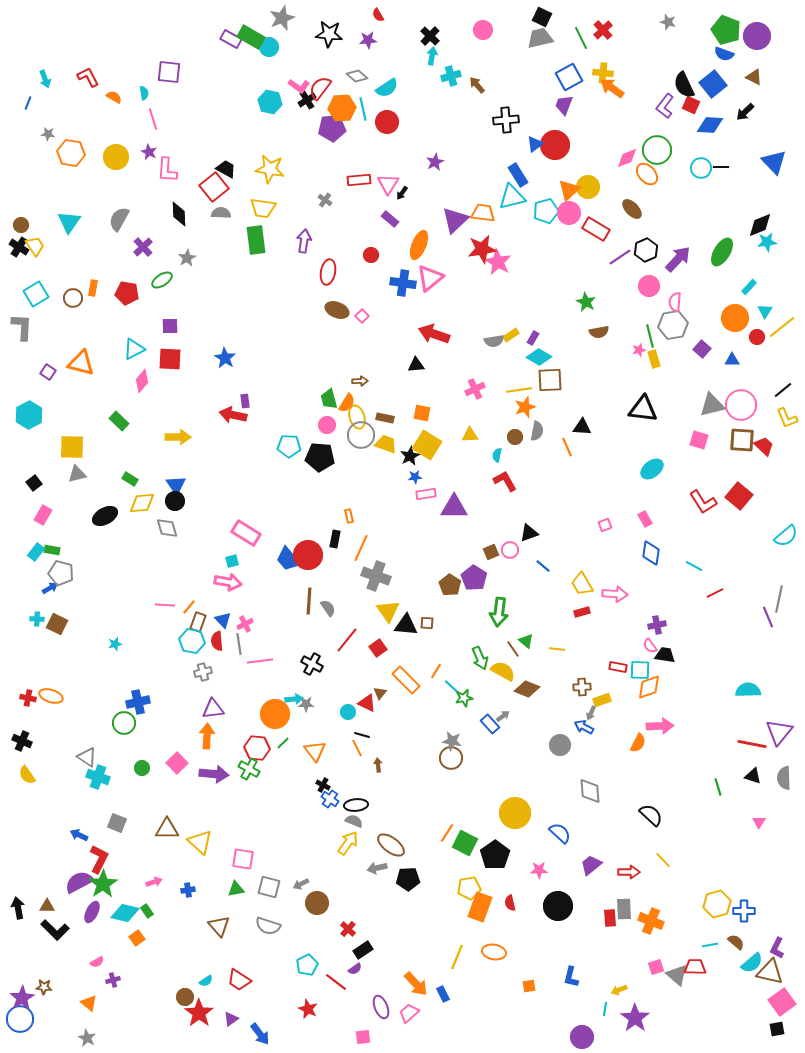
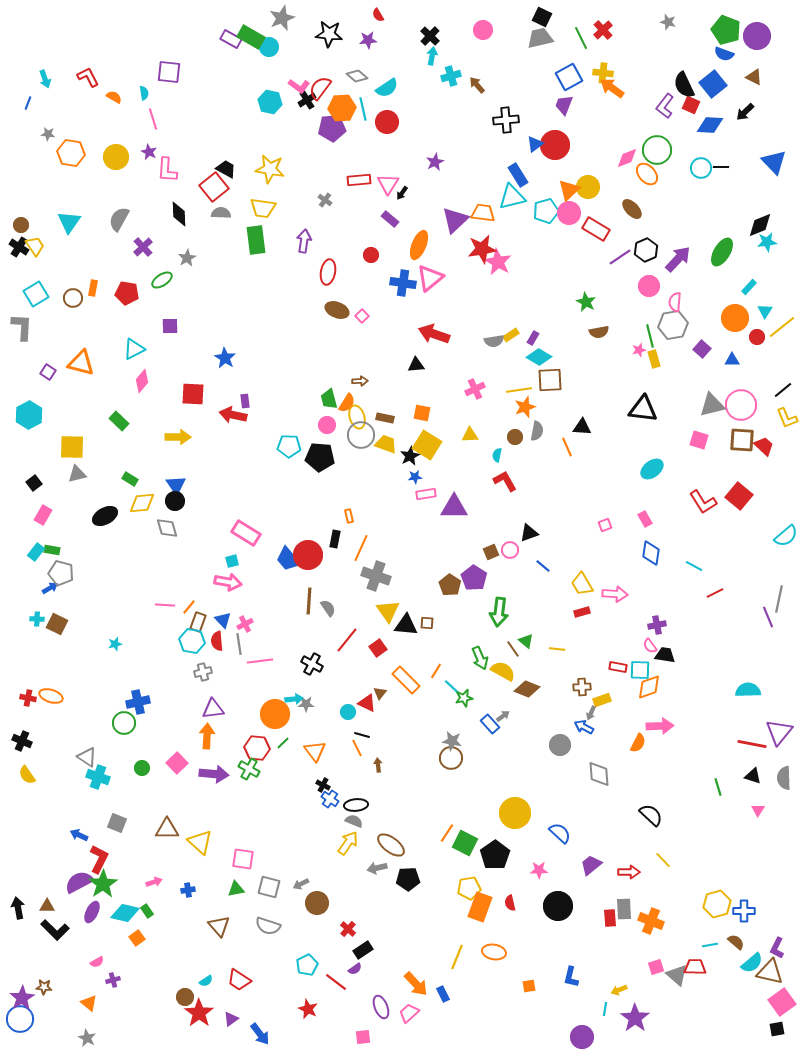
red square at (170, 359): moved 23 px right, 35 px down
gray diamond at (590, 791): moved 9 px right, 17 px up
pink triangle at (759, 822): moved 1 px left, 12 px up
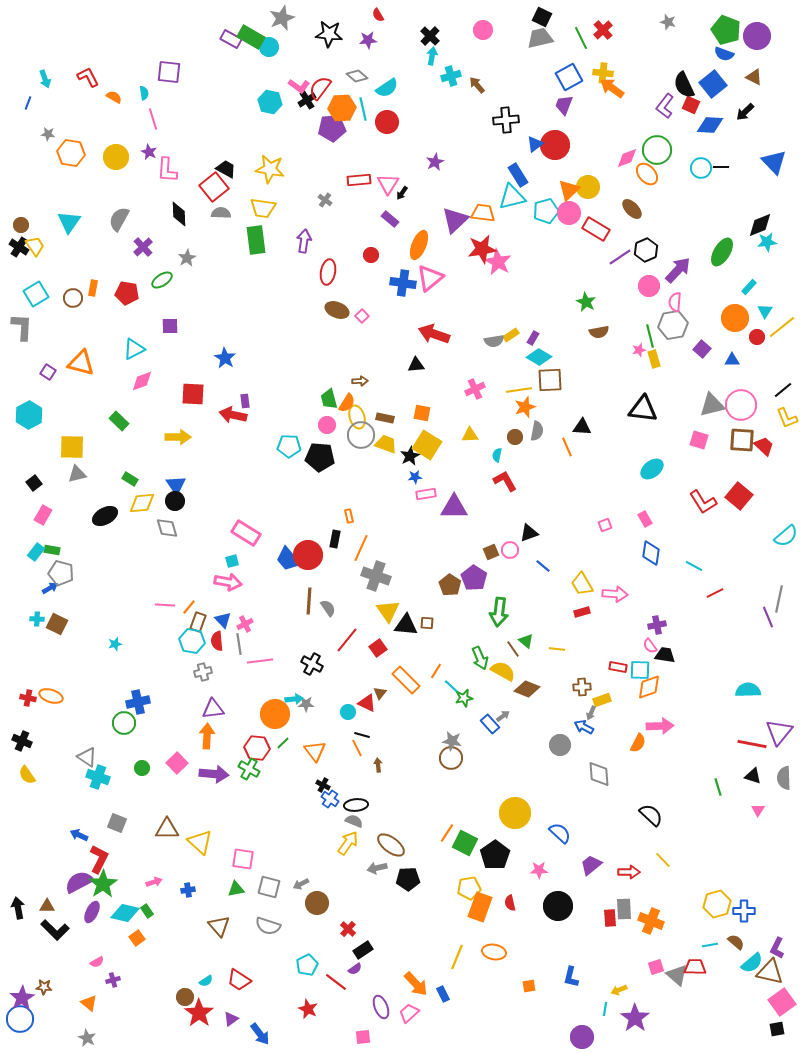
purple arrow at (678, 259): moved 11 px down
pink diamond at (142, 381): rotated 30 degrees clockwise
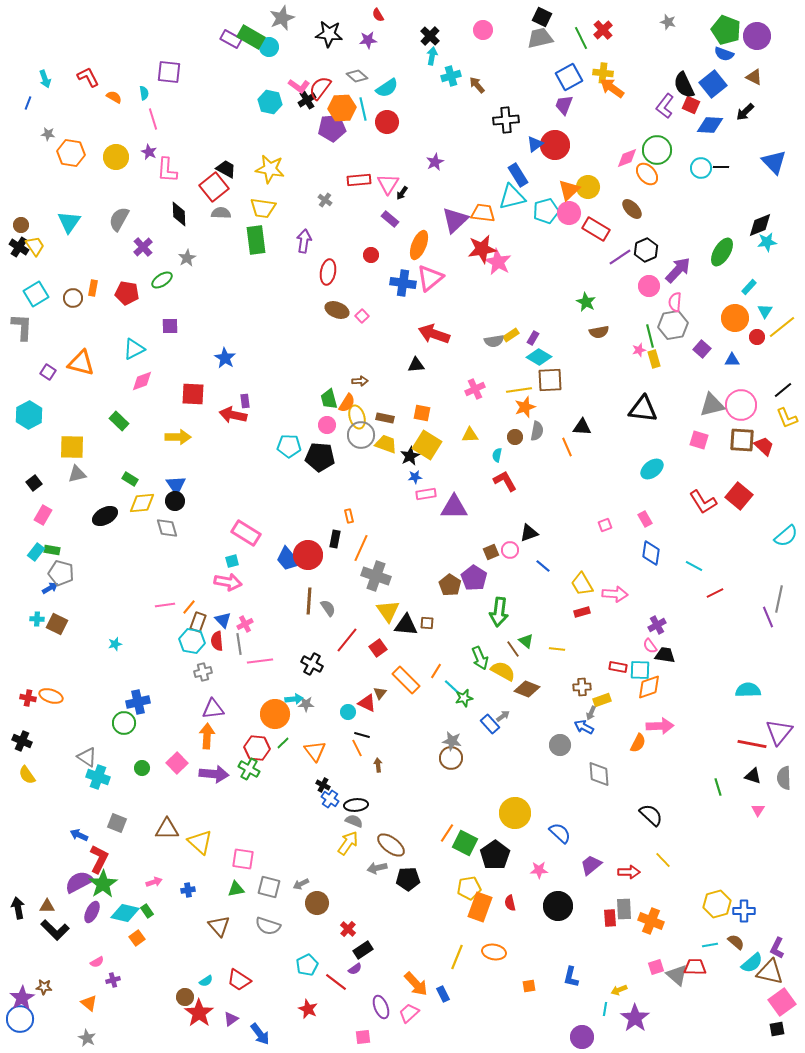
pink line at (165, 605): rotated 12 degrees counterclockwise
purple cross at (657, 625): rotated 18 degrees counterclockwise
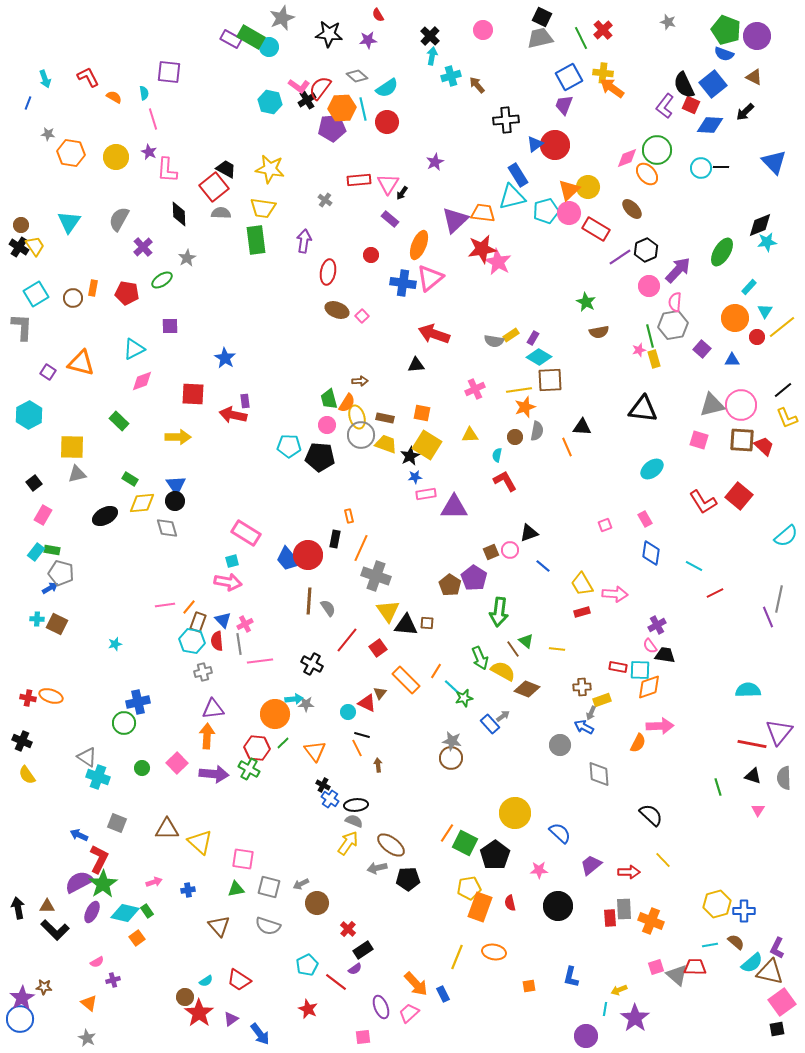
gray semicircle at (494, 341): rotated 18 degrees clockwise
purple circle at (582, 1037): moved 4 px right, 1 px up
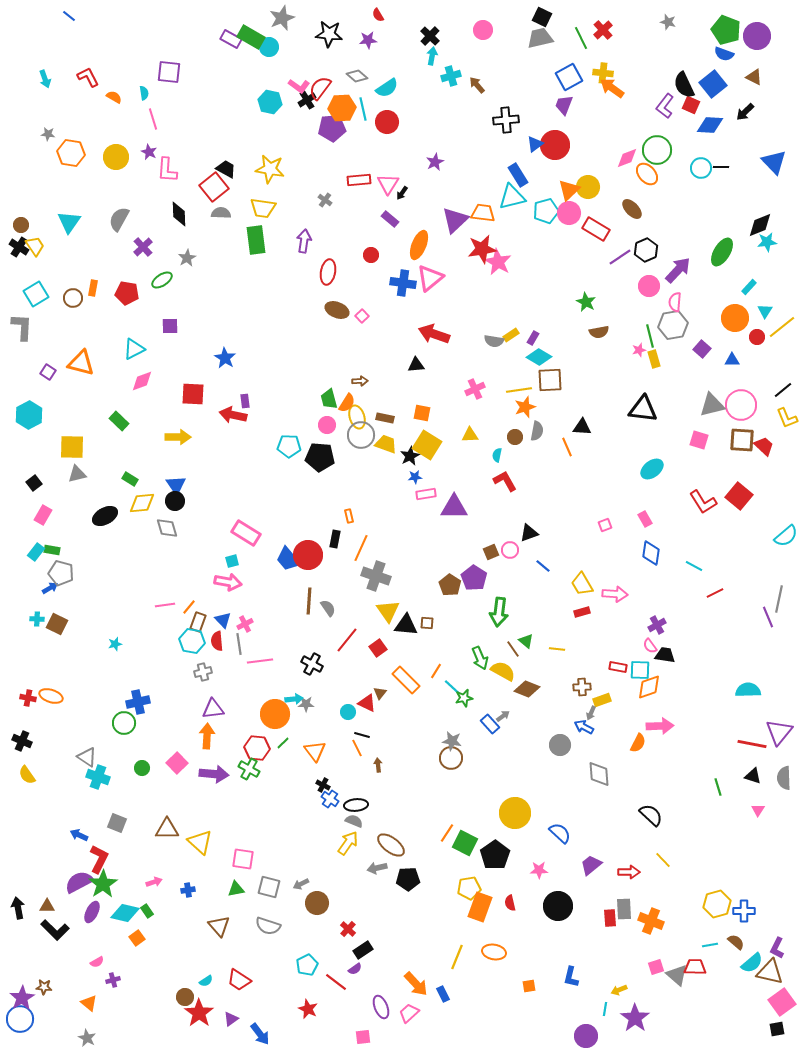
blue line at (28, 103): moved 41 px right, 87 px up; rotated 72 degrees counterclockwise
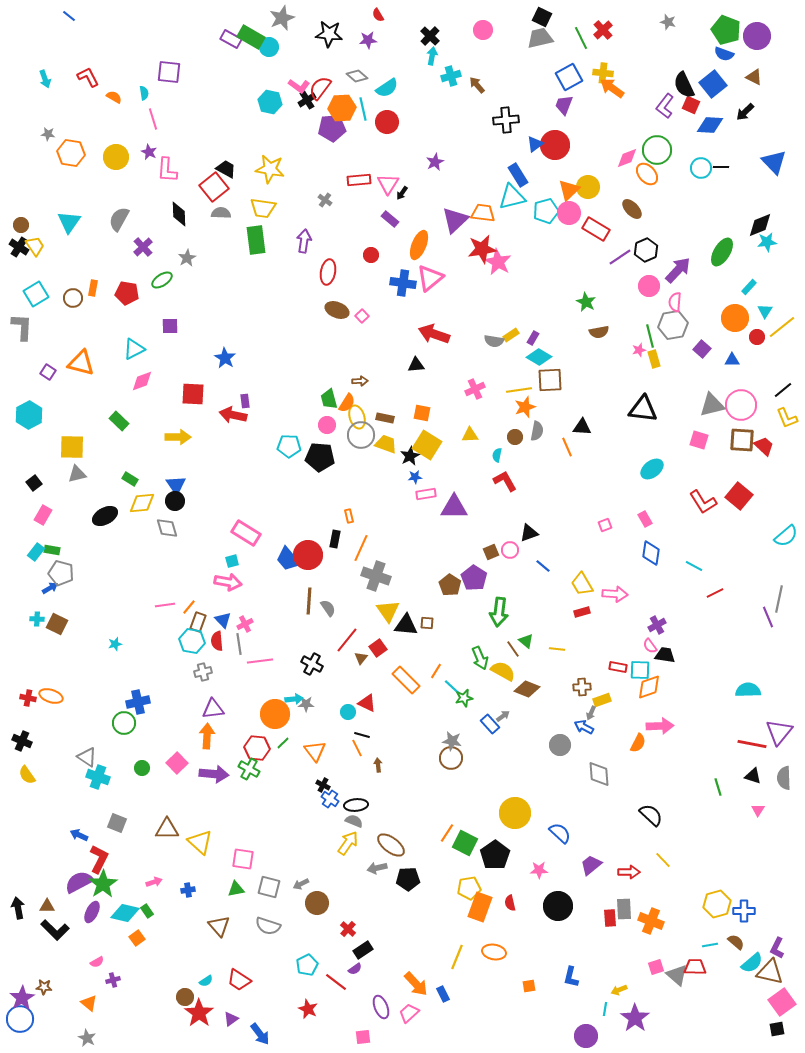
brown triangle at (380, 693): moved 19 px left, 35 px up
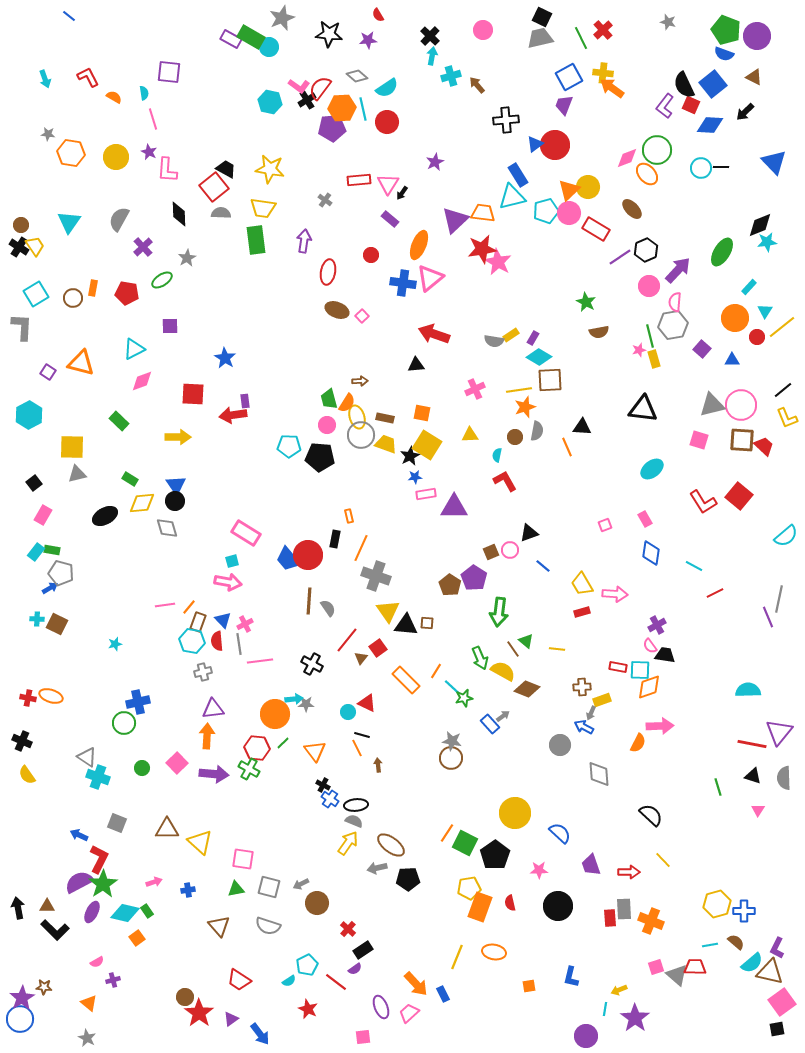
red arrow at (233, 415): rotated 20 degrees counterclockwise
purple trapezoid at (591, 865): rotated 70 degrees counterclockwise
cyan semicircle at (206, 981): moved 83 px right
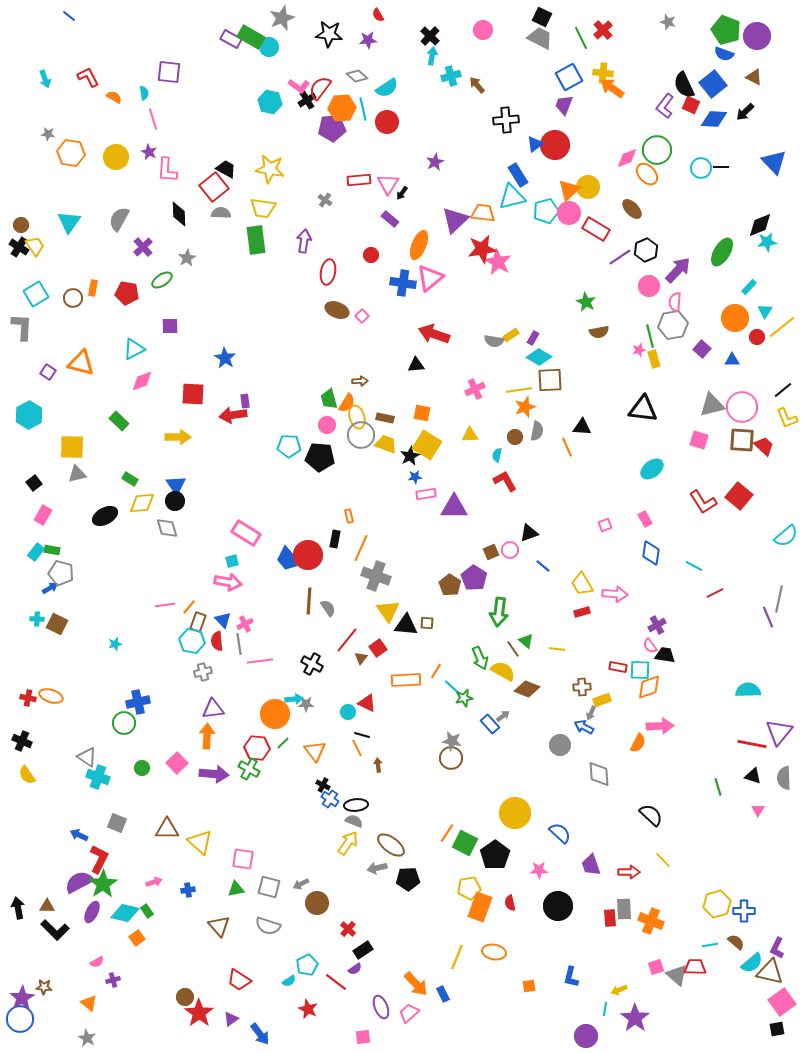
gray trapezoid at (540, 38): rotated 40 degrees clockwise
blue diamond at (710, 125): moved 4 px right, 6 px up
pink circle at (741, 405): moved 1 px right, 2 px down
orange rectangle at (406, 680): rotated 48 degrees counterclockwise
